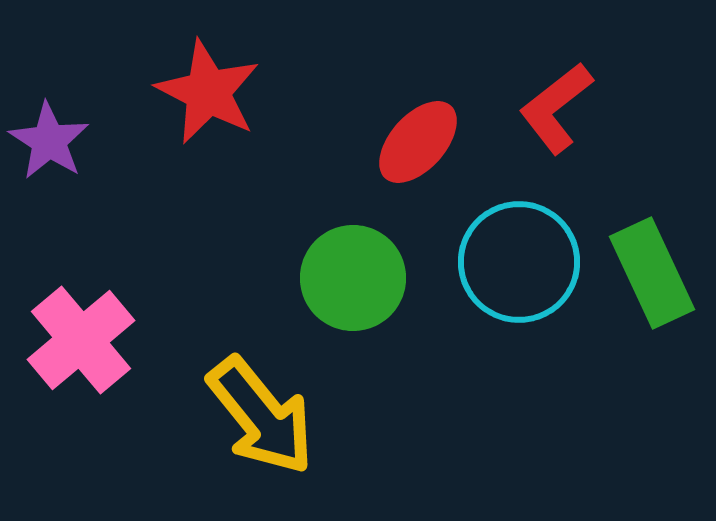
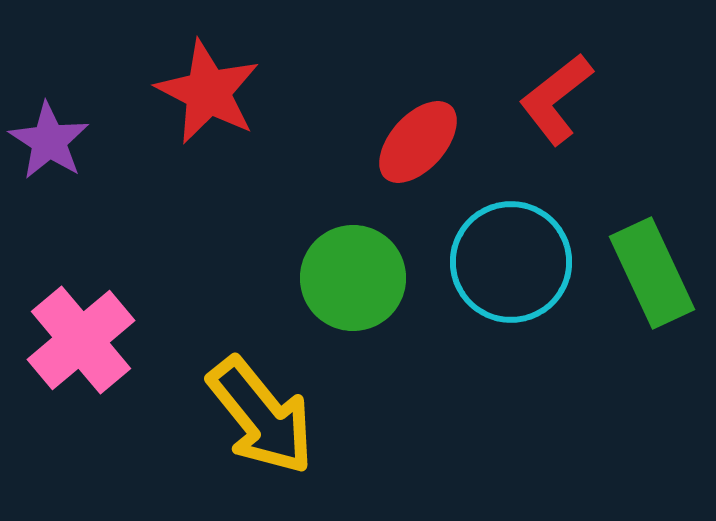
red L-shape: moved 9 px up
cyan circle: moved 8 px left
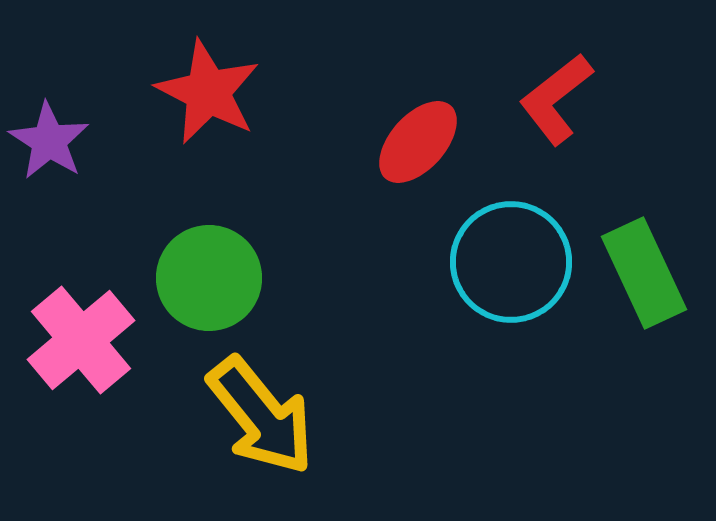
green rectangle: moved 8 px left
green circle: moved 144 px left
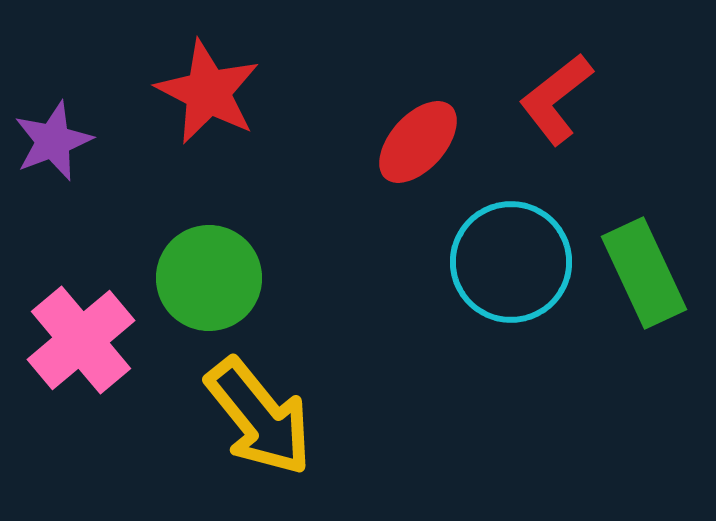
purple star: moved 4 px right; rotated 18 degrees clockwise
yellow arrow: moved 2 px left, 1 px down
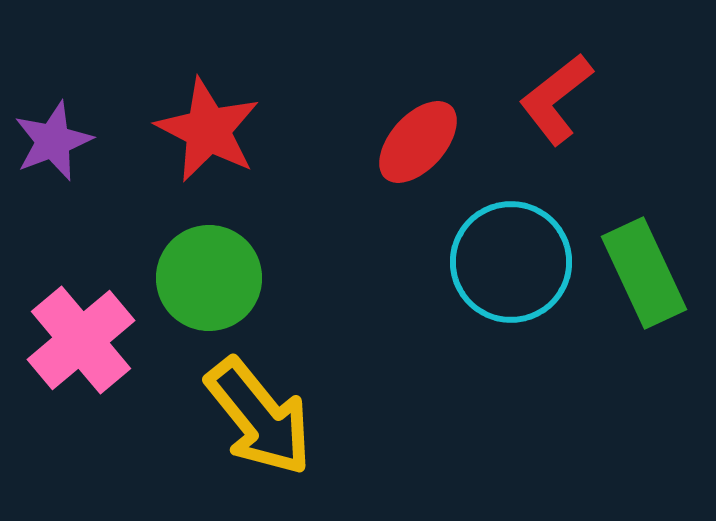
red star: moved 38 px down
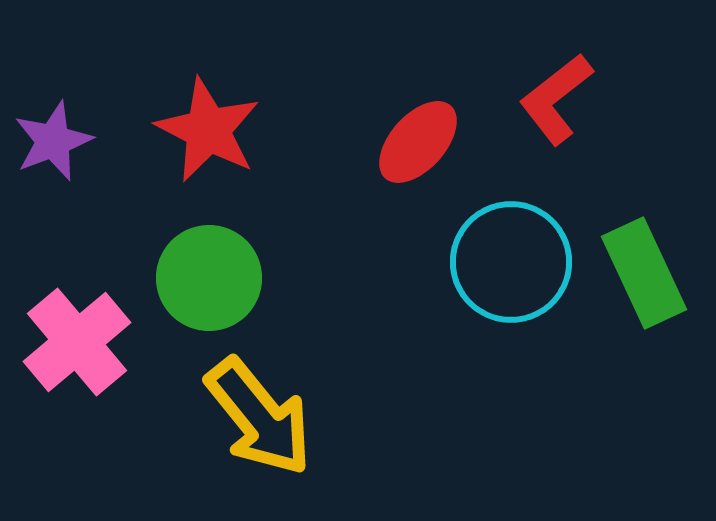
pink cross: moved 4 px left, 2 px down
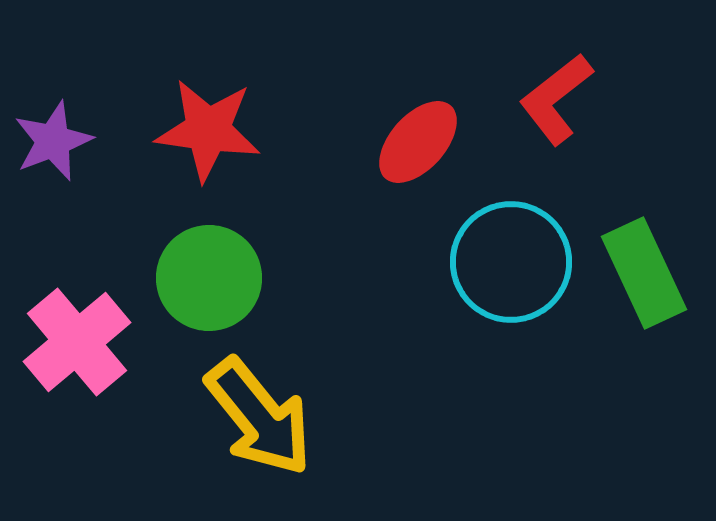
red star: rotated 19 degrees counterclockwise
